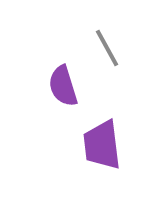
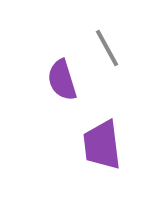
purple semicircle: moved 1 px left, 6 px up
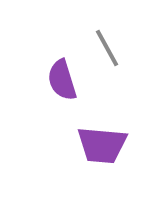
purple trapezoid: rotated 78 degrees counterclockwise
